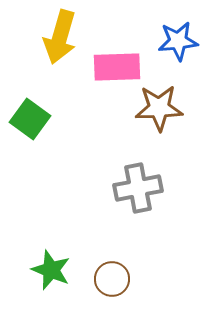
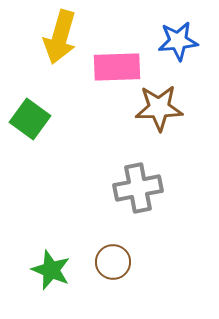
brown circle: moved 1 px right, 17 px up
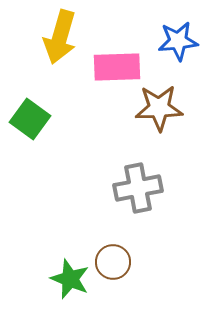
green star: moved 19 px right, 9 px down
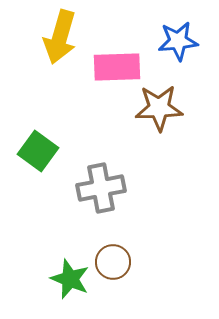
green square: moved 8 px right, 32 px down
gray cross: moved 37 px left
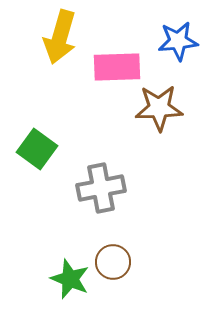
green square: moved 1 px left, 2 px up
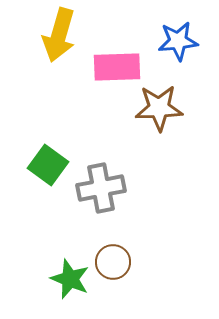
yellow arrow: moved 1 px left, 2 px up
green square: moved 11 px right, 16 px down
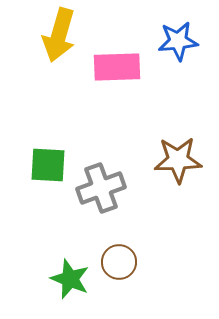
brown star: moved 19 px right, 52 px down
green square: rotated 33 degrees counterclockwise
gray cross: rotated 9 degrees counterclockwise
brown circle: moved 6 px right
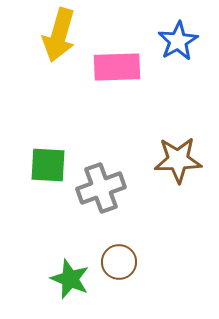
blue star: rotated 24 degrees counterclockwise
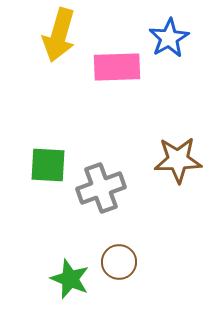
blue star: moved 9 px left, 3 px up
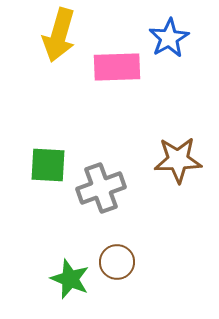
brown circle: moved 2 px left
